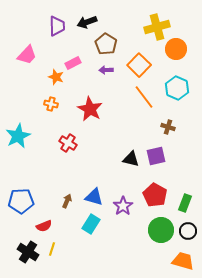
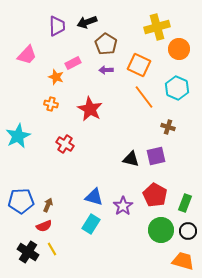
orange circle: moved 3 px right
orange square: rotated 20 degrees counterclockwise
red cross: moved 3 px left, 1 px down
brown arrow: moved 19 px left, 4 px down
yellow line: rotated 48 degrees counterclockwise
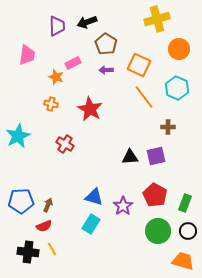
yellow cross: moved 8 px up
pink trapezoid: rotated 35 degrees counterclockwise
brown cross: rotated 16 degrees counterclockwise
black triangle: moved 1 px left, 2 px up; rotated 18 degrees counterclockwise
green circle: moved 3 px left, 1 px down
black cross: rotated 25 degrees counterclockwise
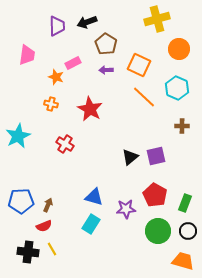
orange line: rotated 10 degrees counterclockwise
brown cross: moved 14 px right, 1 px up
black triangle: rotated 36 degrees counterclockwise
purple star: moved 3 px right, 3 px down; rotated 30 degrees clockwise
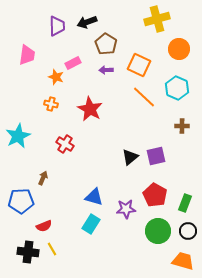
brown arrow: moved 5 px left, 27 px up
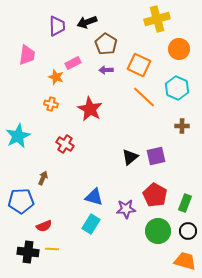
yellow line: rotated 56 degrees counterclockwise
orange trapezoid: moved 2 px right
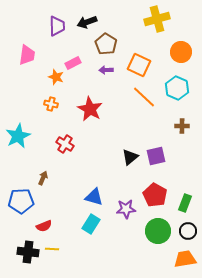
orange circle: moved 2 px right, 3 px down
orange trapezoid: moved 2 px up; rotated 25 degrees counterclockwise
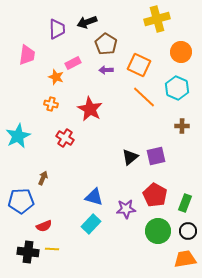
purple trapezoid: moved 3 px down
red cross: moved 6 px up
cyan rectangle: rotated 12 degrees clockwise
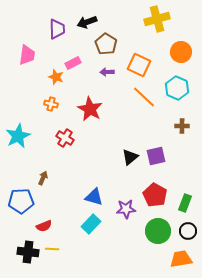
purple arrow: moved 1 px right, 2 px down
orange trapezoid: moved 4 px left
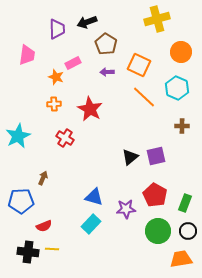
orange cross: moved 3 px right; rotated 16 degrees counterclockwise
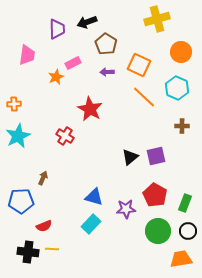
orange star: rotated 28 degrees clockwise
orange cross: moved 40 px left
red cross: moved 2 px up
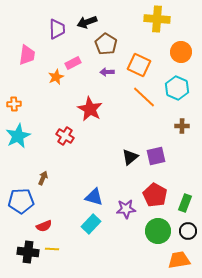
yellow cross: rotated 20 degrees clockwise
orange trapezoid: moved 2 px left, 1 px down
